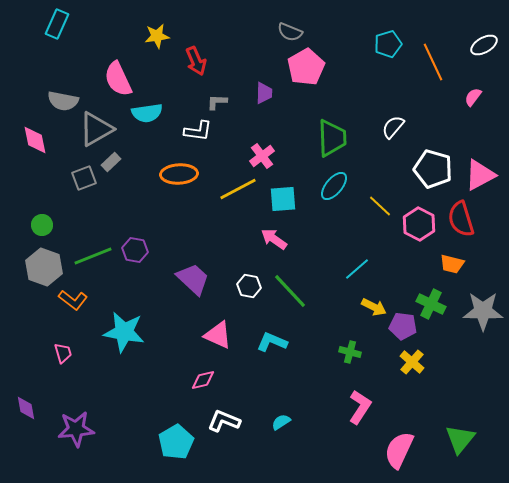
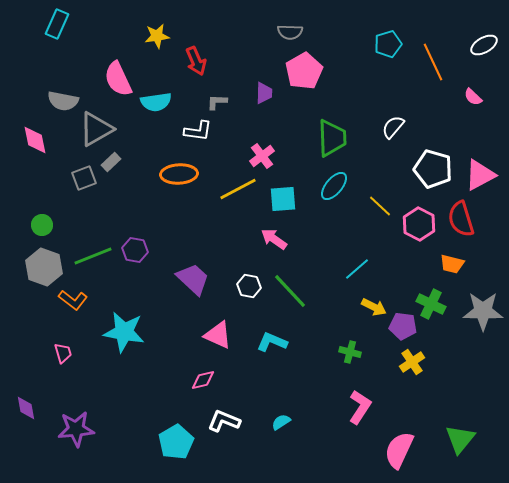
gray semicircle at (290, 32): rotated 20 degrees counterclockwise
pink pentagon at (306, 67): moved 2 px left, 4 px down
pink semicircle at (473, 97): rotated 84 degrees counterclockwise
cyan semicircle at (147, 113): moved 9 px right, 11 px up
yellow cross at (412, 362): rotated 15 degrees clockwise
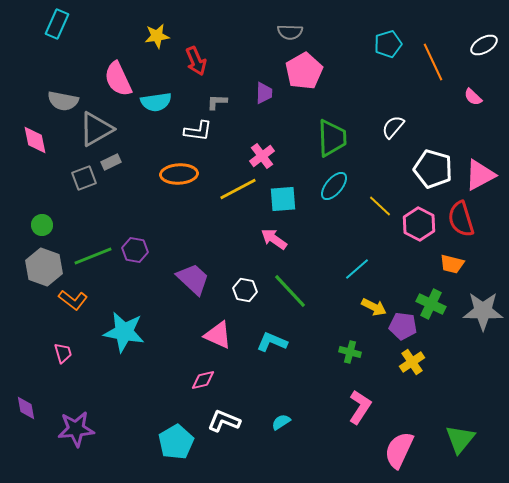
gray rectangle at (111, 162): rotated 18 degrees clockwise
white hexagon at (249, 286): moved 4 px left, 4 px down
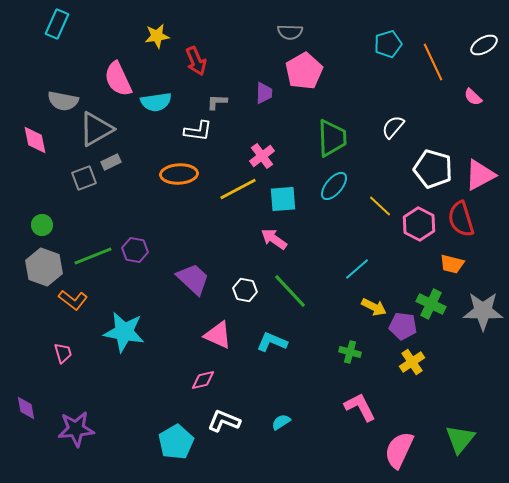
pink L-shape at (360, 407): rotated 60 degrees counterclockwise
